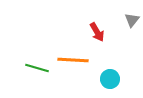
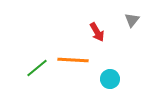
green line: rotated 55 degrees counterclockwise
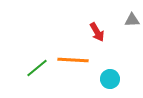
gray triangle: rotated 49 degrees clockwise
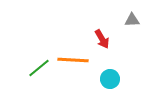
red arrow: moved 5 px right, 7 px down
green line: moved 2 px right
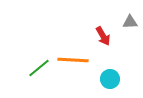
gray triangle: moved 2 px left, 2 px down
red arrow: moved 1 px right, 3 px up
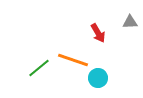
red arrow: moved 5 px left, 3 px up
orange line: rotated 16 degrees clockwise
cyan circle: moved 12 px left, 1 px up
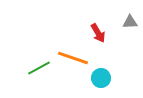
orange line: moved 2 px up
green line: rotated 10 degrees clockwise
cyan circle: moved 3 px right
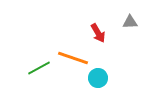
cyan circle: moved 3 px left
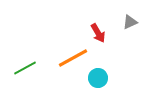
gray triangle: rotated 21 degrees counterclockwise
orange line: rotated 48 degrees counterclockwise
green line: moved 14 px left
